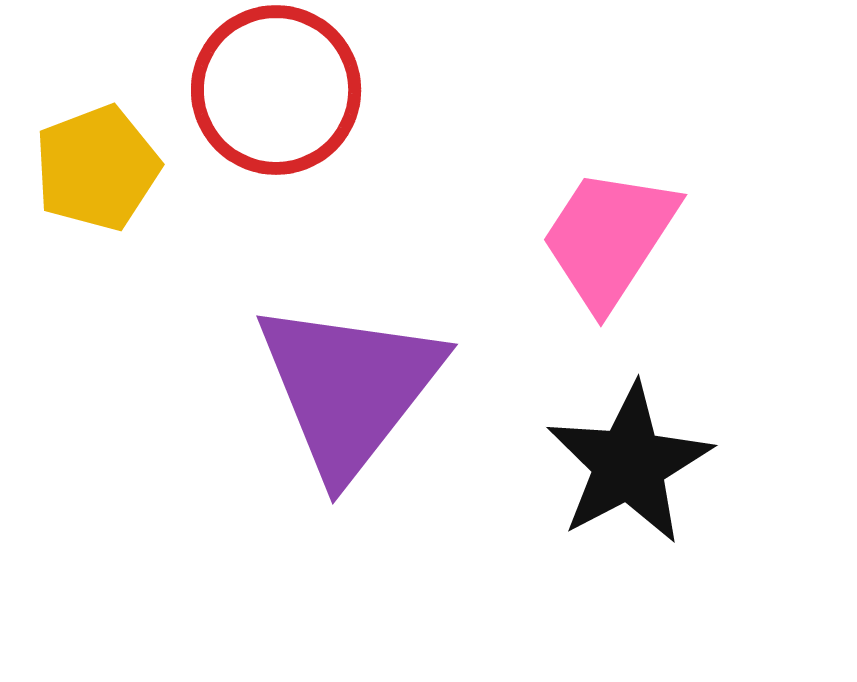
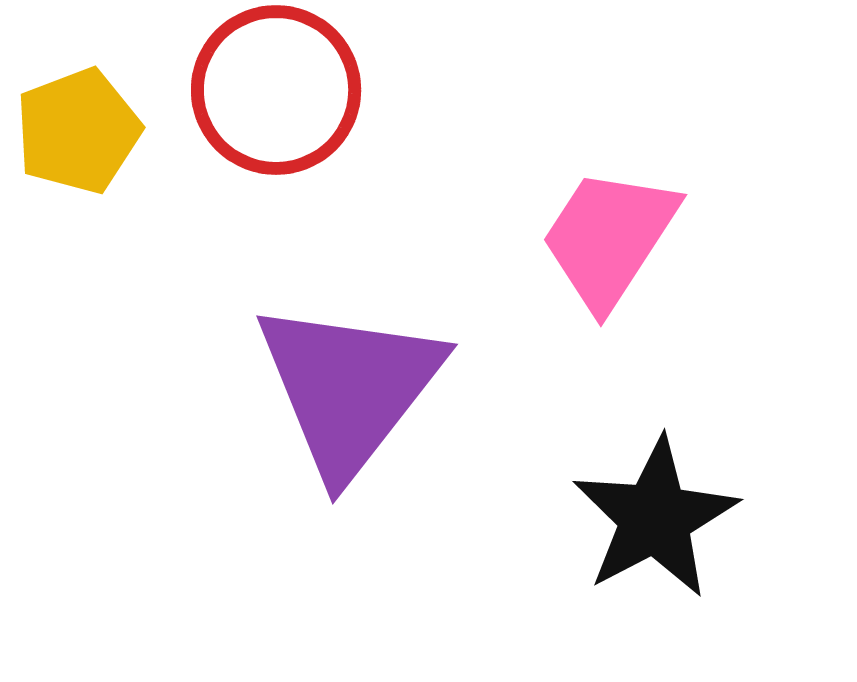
yellow pentagon: moved 19 px left, 37 px up
black star: moved 26 px right, 54 px down
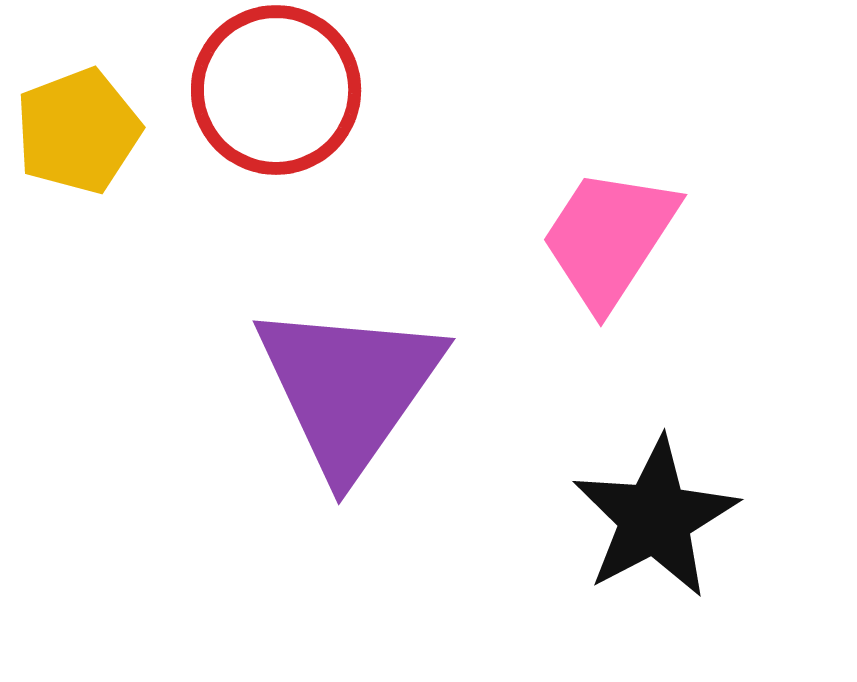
purple triangle: rotated 3 degrees counterclockwise
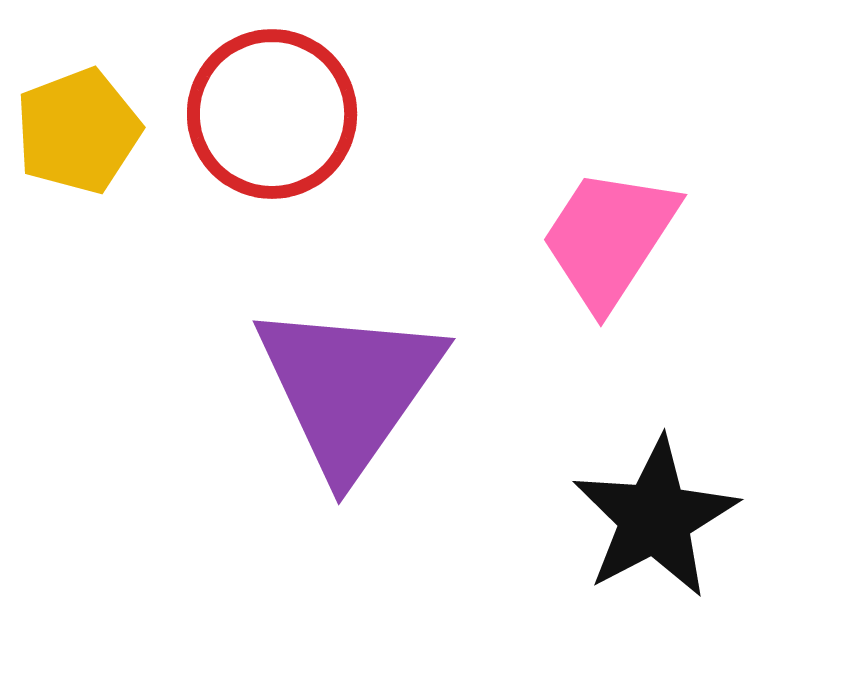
red circle: moved 4 px left, 24 px down
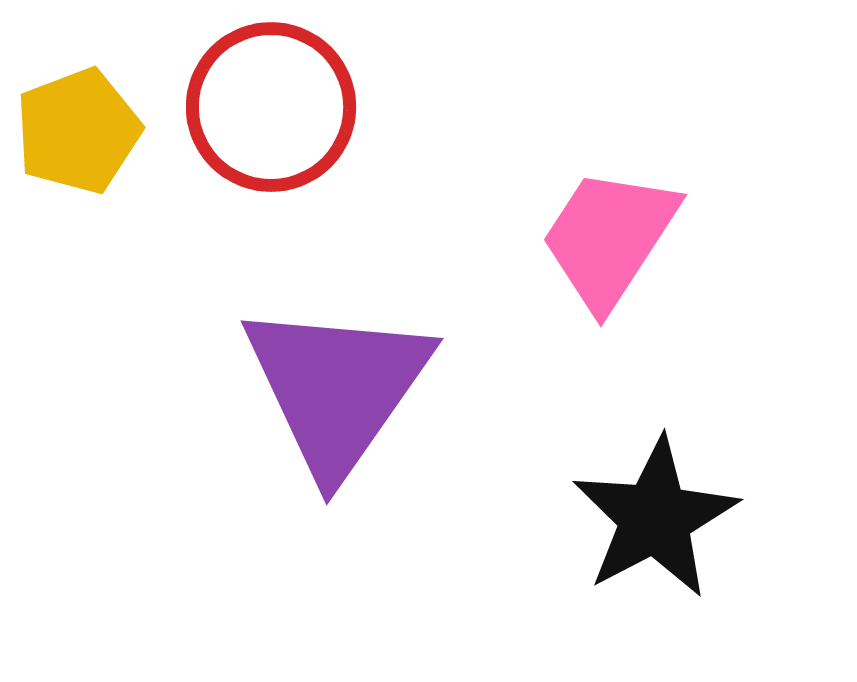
red circle: moved 1 px left, 7 px up
purple triangle: moved 12 px left
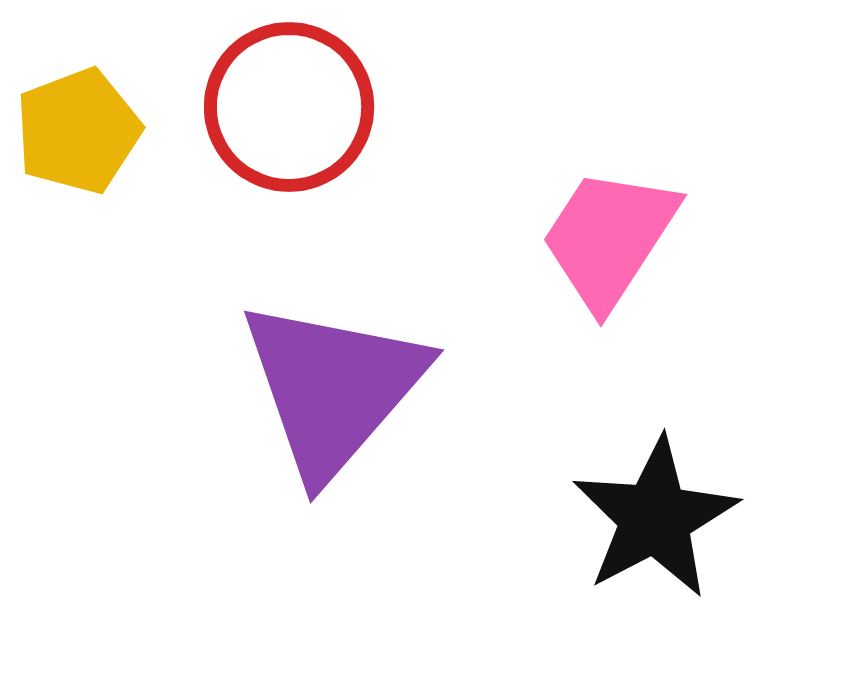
red circle: moved 18 px right
purple triangle: moved 4 px left; rotated 6 degrees clockwise
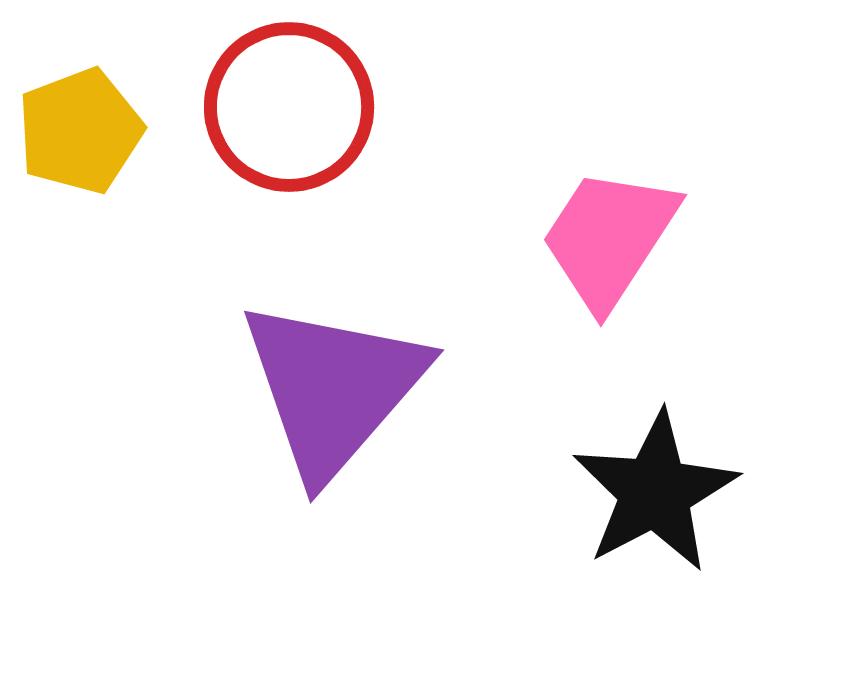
yellow pentagon: moved 2 px right
black star: moved 26 px up
